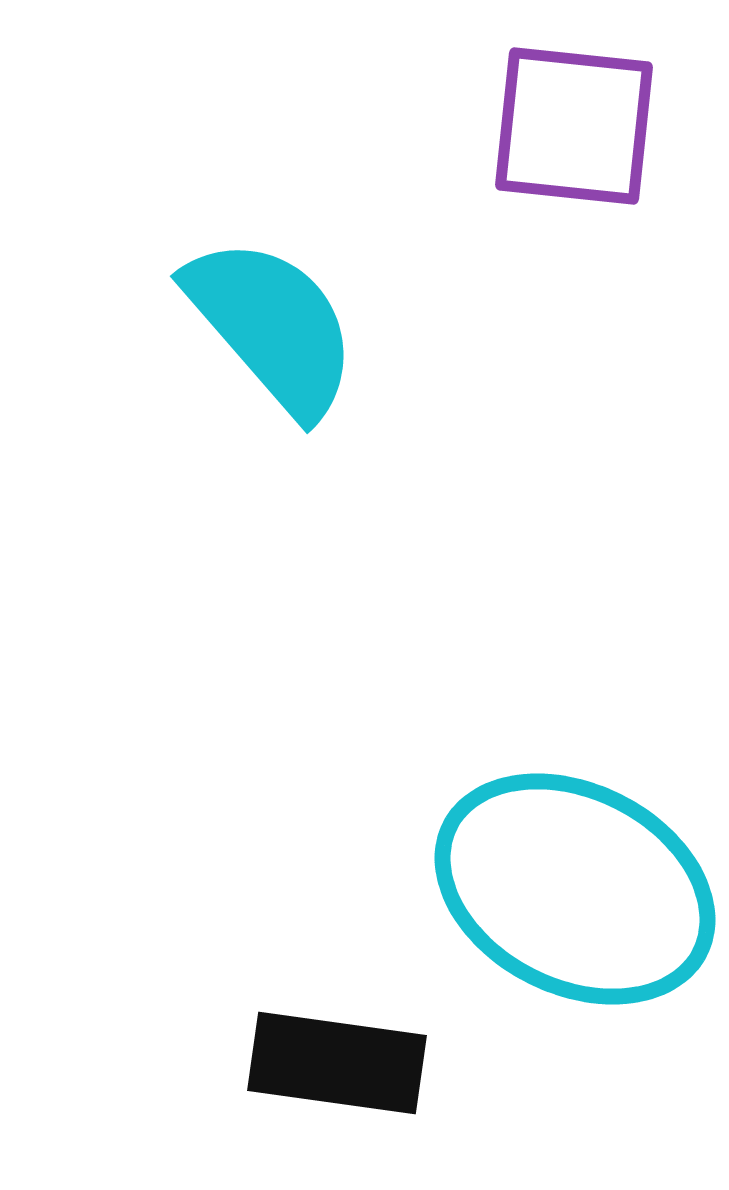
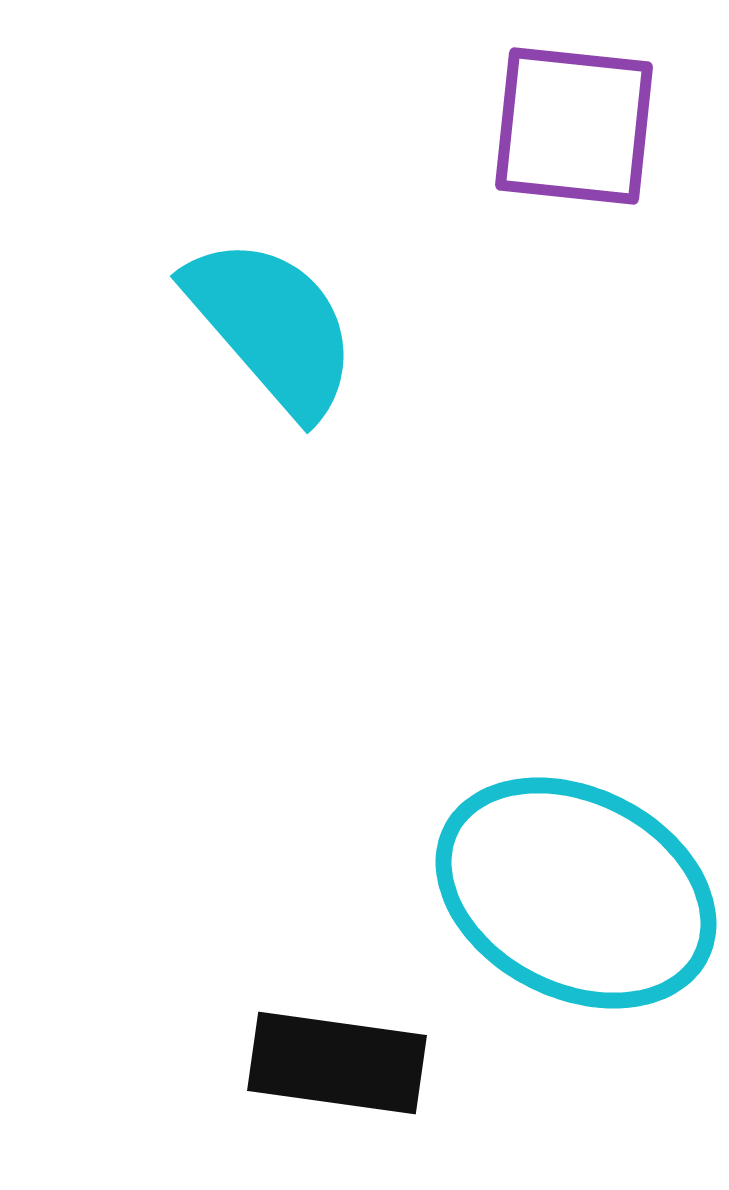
cyan ellipse: moved 1 px right, 4 px down
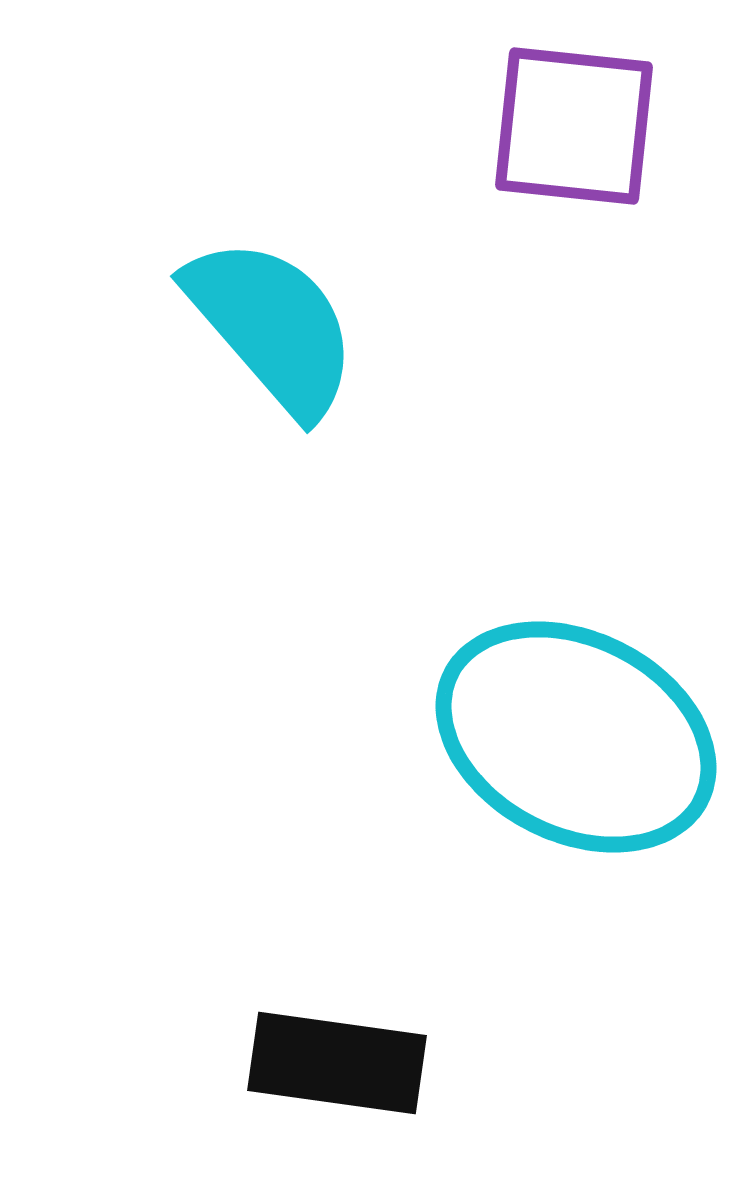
cyan ellipse: moved 156 px up
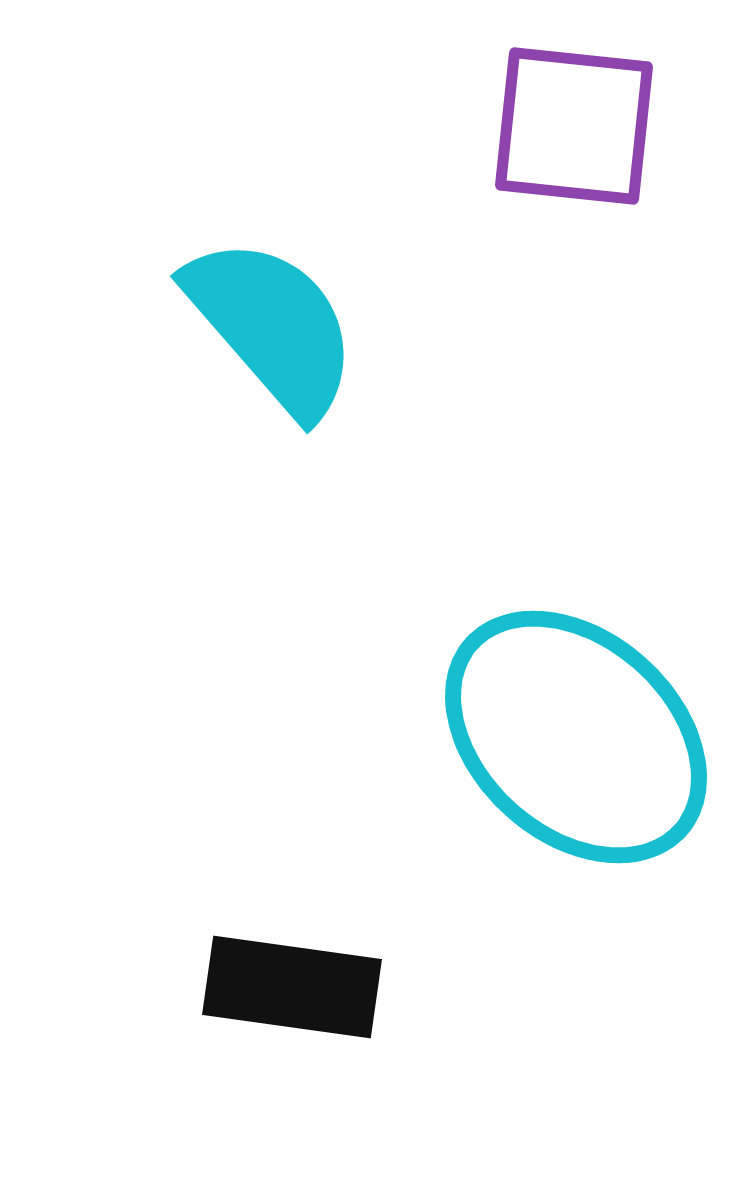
cyan ellipse: rotated 15 degrees clockwise
black rectangle: moved 45 px left, 76 px up
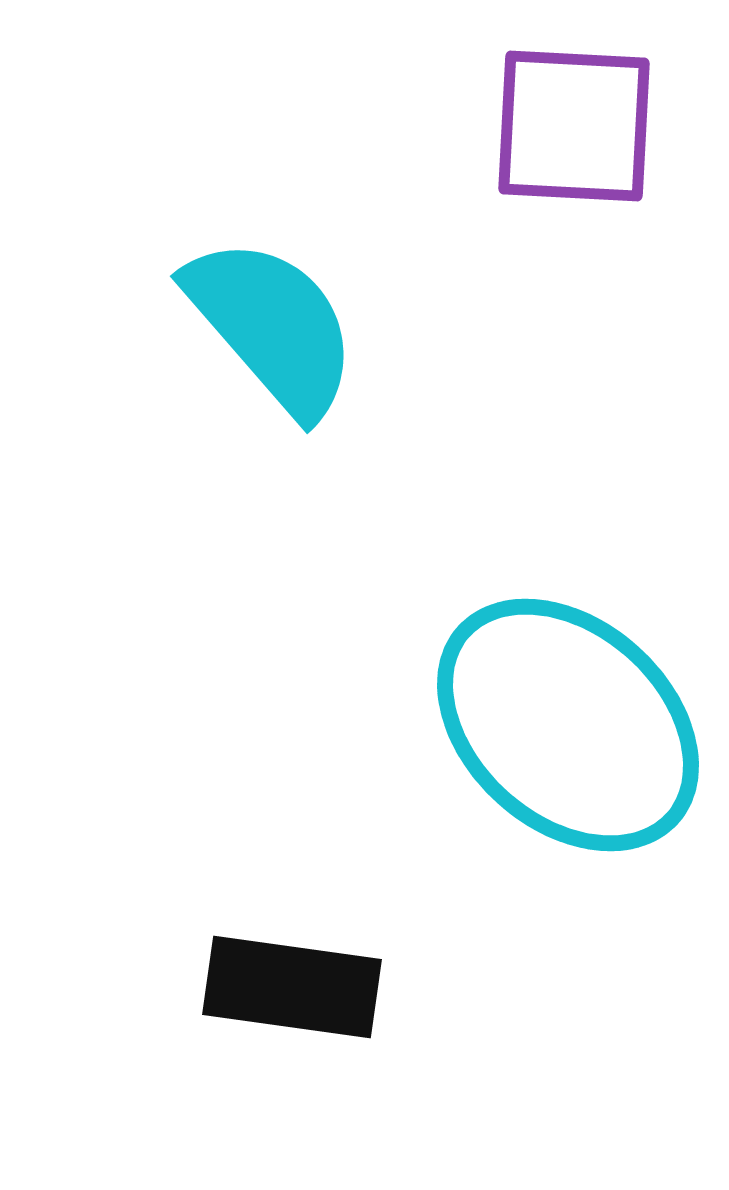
purple square: rotated 3 degrees counterclockwise
cyan ellipse: moved 8 px left, 12 px up
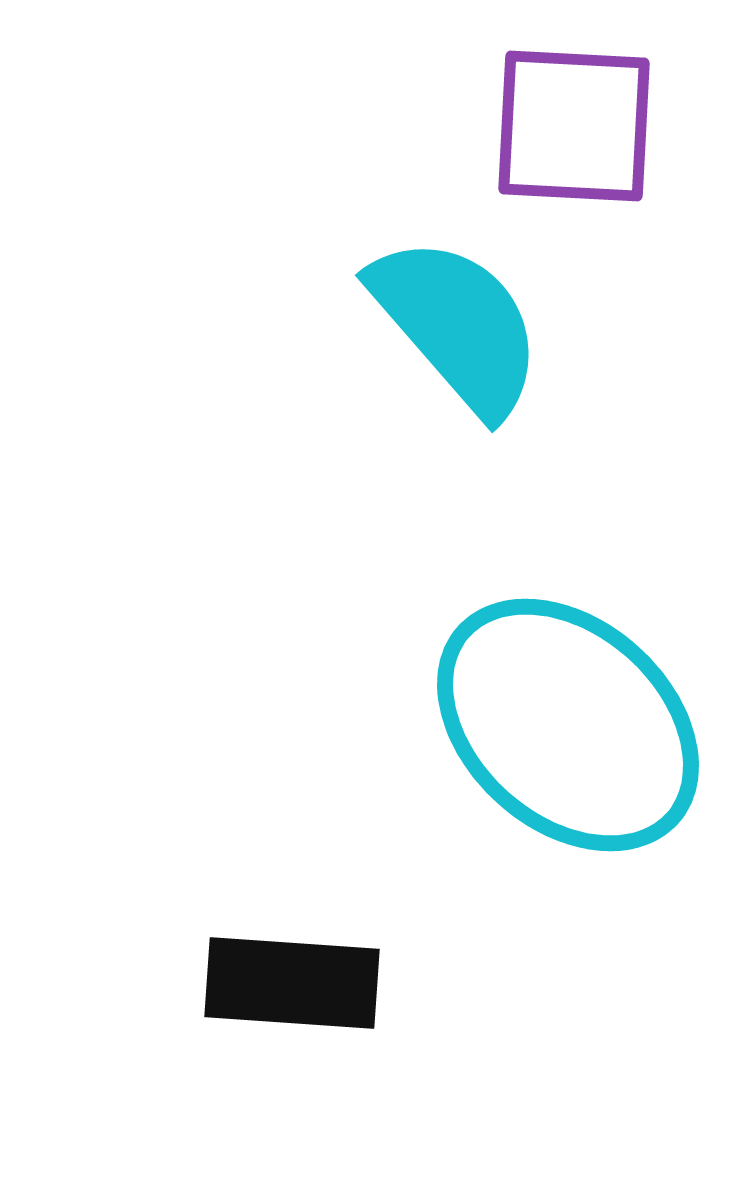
cyan semicircle: moved 185 px right, 1 px up
black rectangle: moved 4 px up; rotated 4 degrees counterclockwise
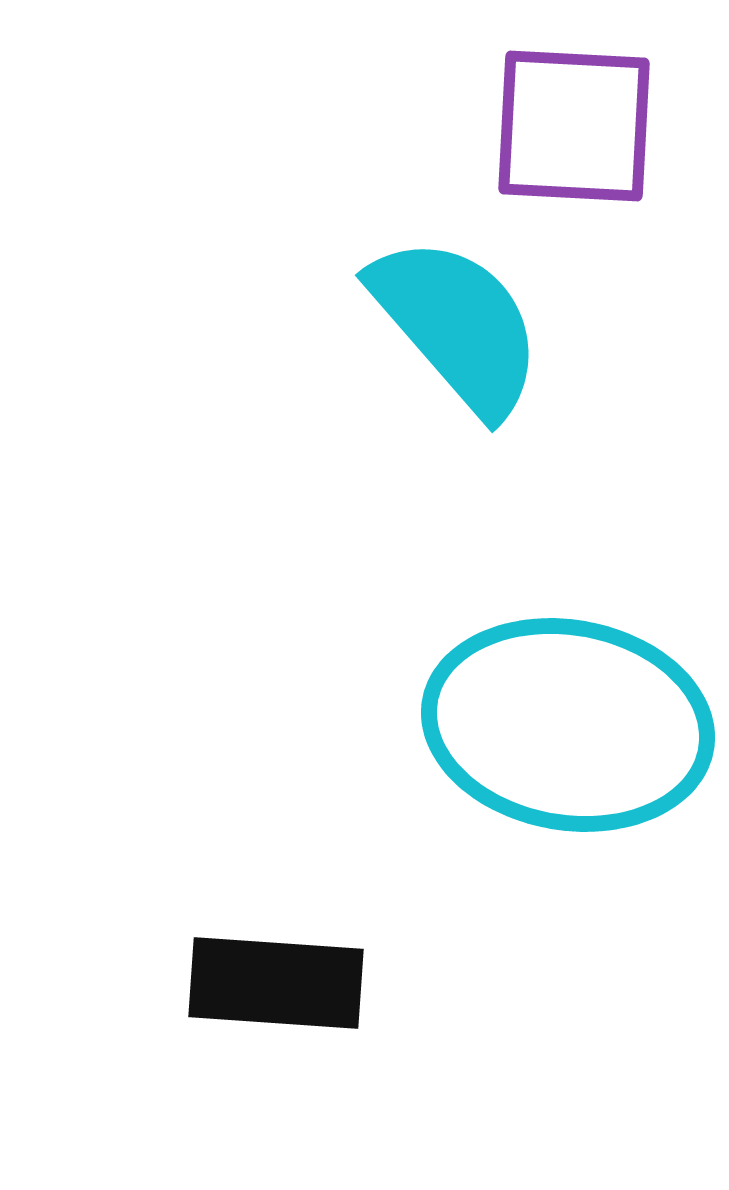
cyan ellipse: rotated 32 degrees counterclockwise
black rectangle: moved 16 px left
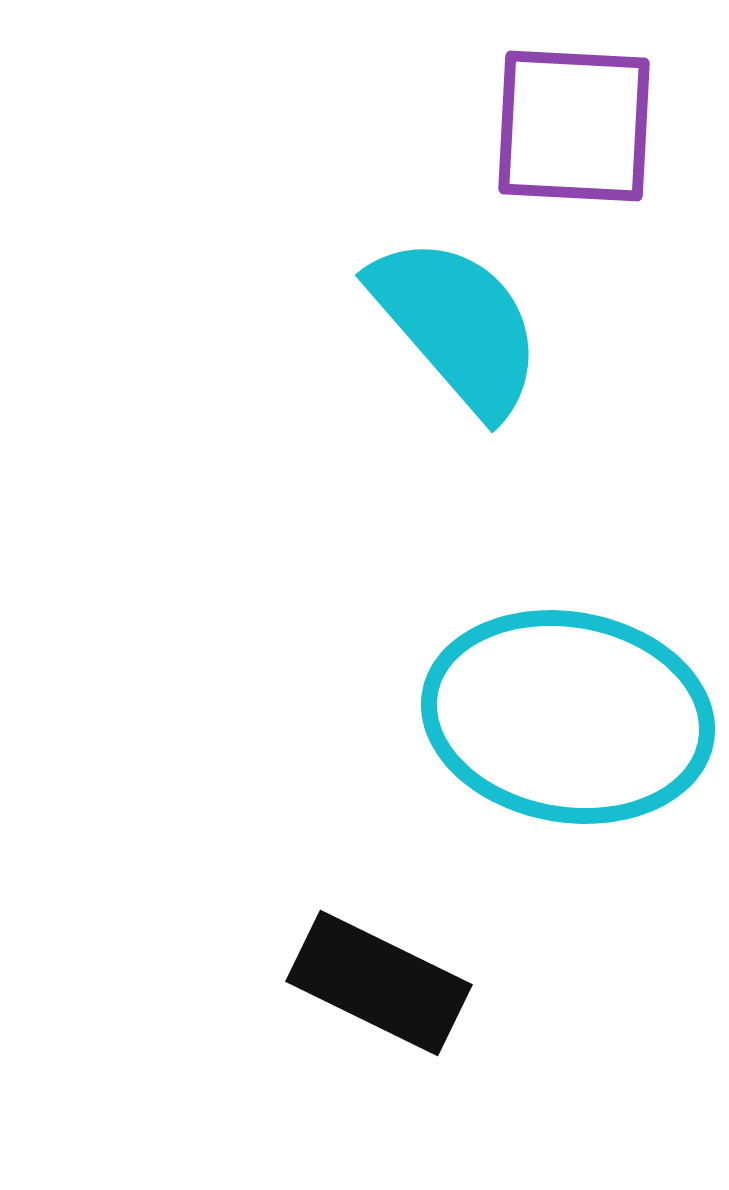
cyan ellipse: moved 8 px up
black rectangle: moved 103 px right; rotated 22 degrees clockwise
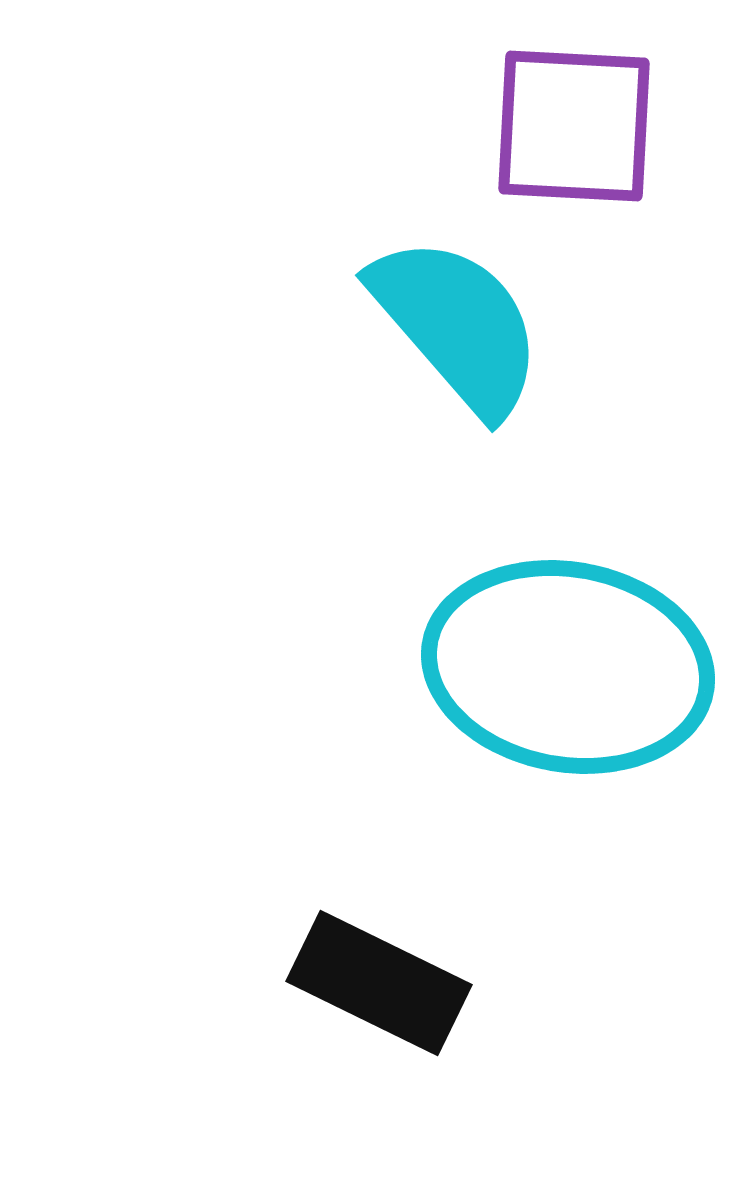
cyan ellipse: moved 50 px up
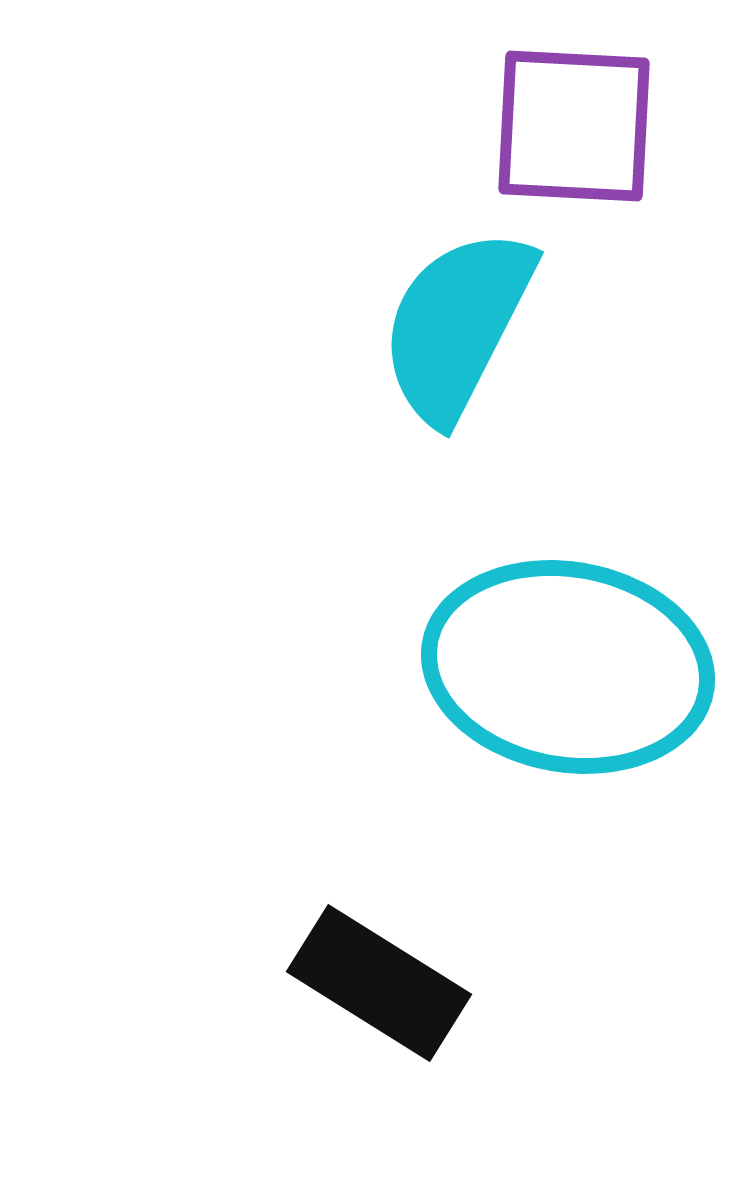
cyan semicircle: rotated 112 degrees counterclockwise
black rectangle: rotated 6 degrees clockwise
